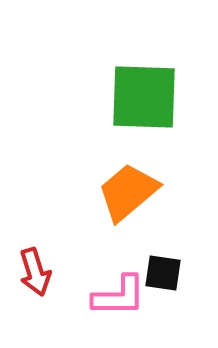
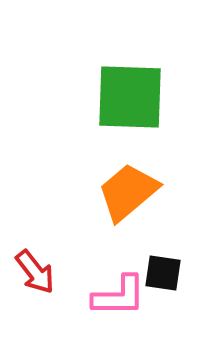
green square: moved 14 px left
red arrow: rotated 21 degrees counterclockwise
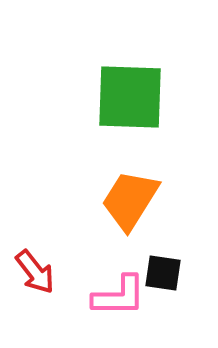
orange trapezoid: moved 2 px right, 8 px down; rotated 18 degrees counterclockwise
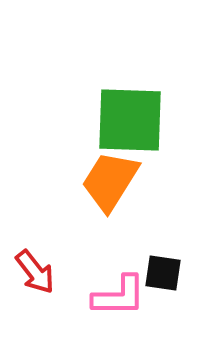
green square: moved 23 px down
orange trapezoid: moved 20 px left, 19 px up
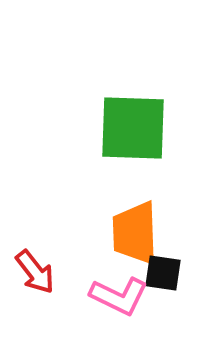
green square: moved 3 px right, 8 px down
orange trapezoid: moved 25 px right, 52 px down; rotated 34 degrees counterclockwise
pink L-shape: rotated 26 degrees clockwise
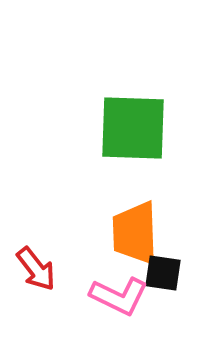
red arrow: moved 1 px right, 3 px up
